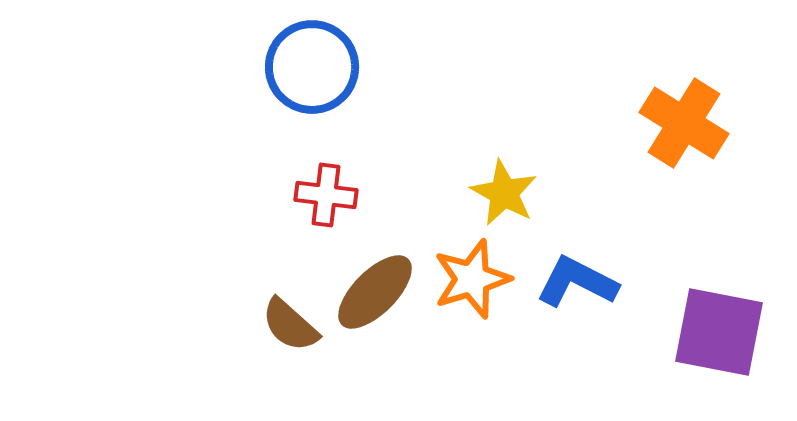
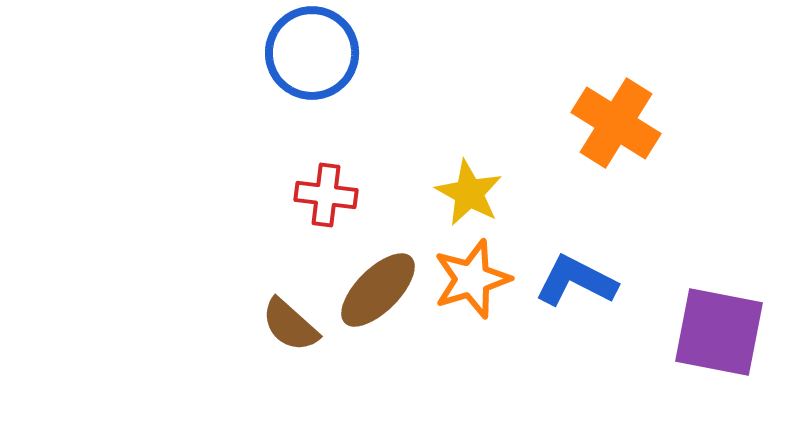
blue circle: moved 14 px up
orange cross: moved 68 px left
yellow star: moved 35 px left
blue L-shape: moved 1 px left, 1 px up
brown ellipse: moved 3 px right, 2 px up
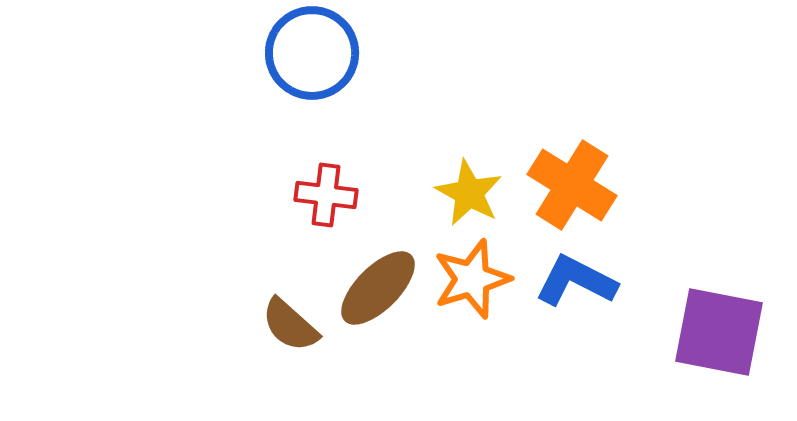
orange cross: moved 44 px left, 62 px down
brown ellipse: moved 2 px up
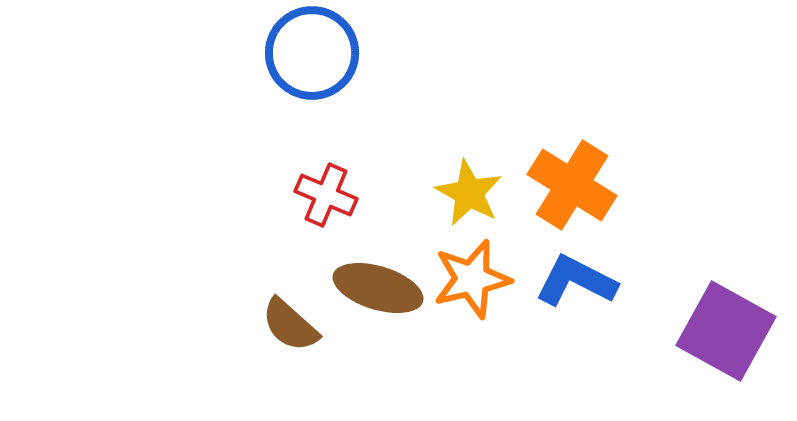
red cross: rotated 16 degrees clockwise
orange star: rotated 4 degrees clockwise
brown ellipse: rotated 62 degrees clockwise
purple square: moved 7 px right, 1 px up; rotated 18 degrees clockwise
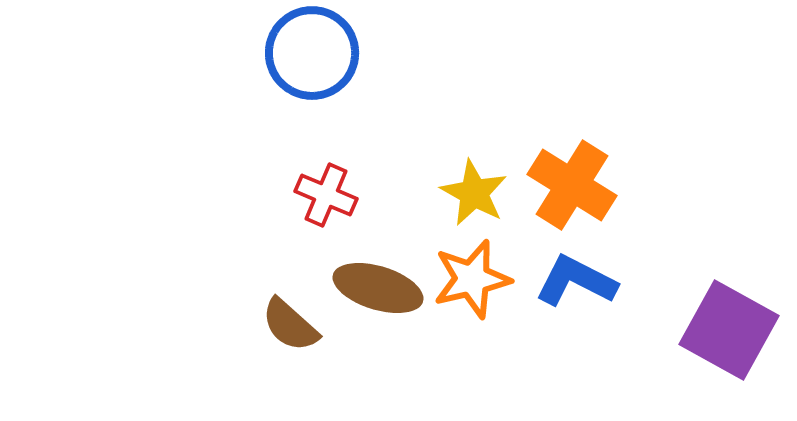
yellow star: moved 5 px right
purple square: moved 3 px right, 1 px up
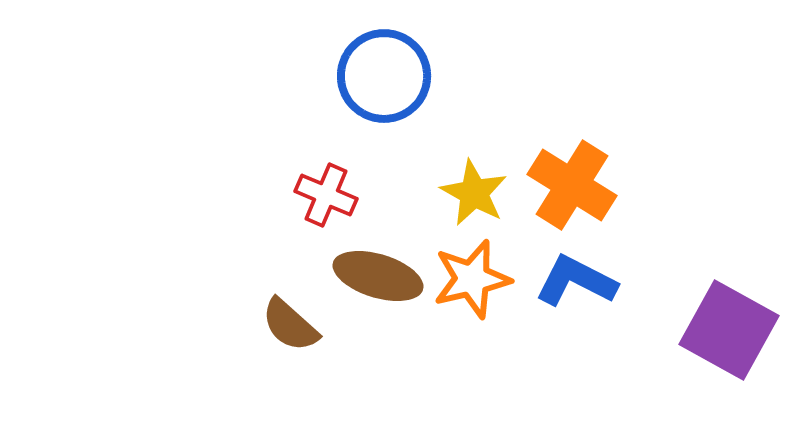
blue circle: moved 72 px right, 23 px down
brown ellipse: moved 12 px up
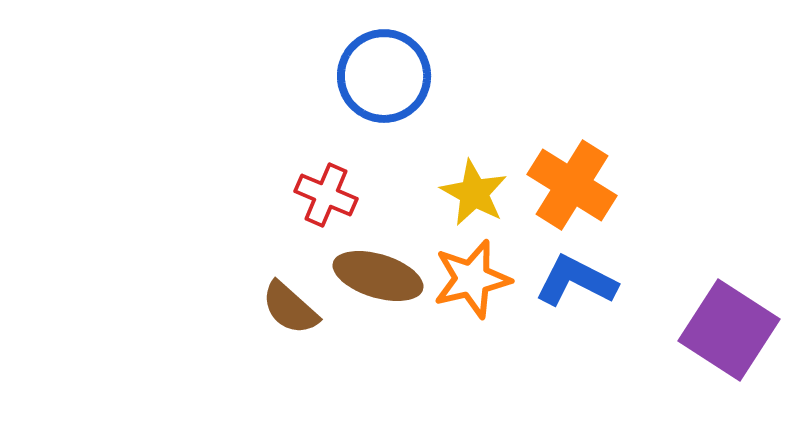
brown semicircle: moved 17 px up
purple square: rotated 4 degrees clockwise
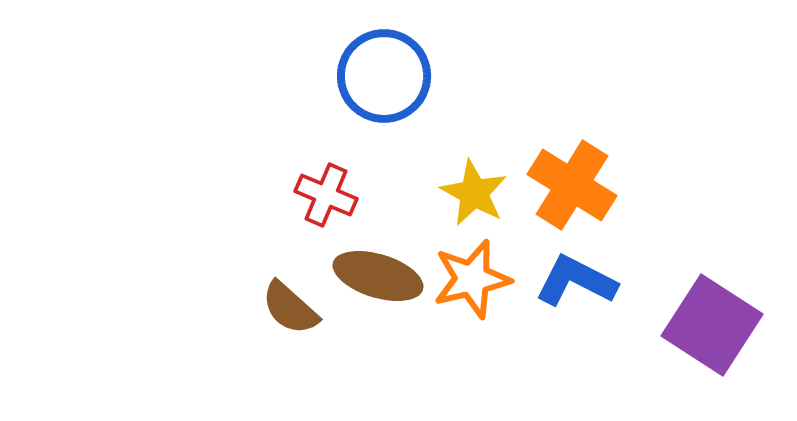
purple square: moved 17 px left, 5 px up
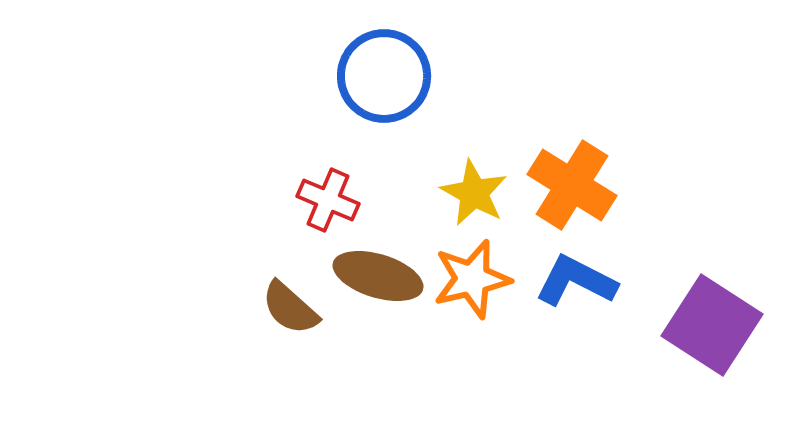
red cross: moved 2 px right, 5 px down
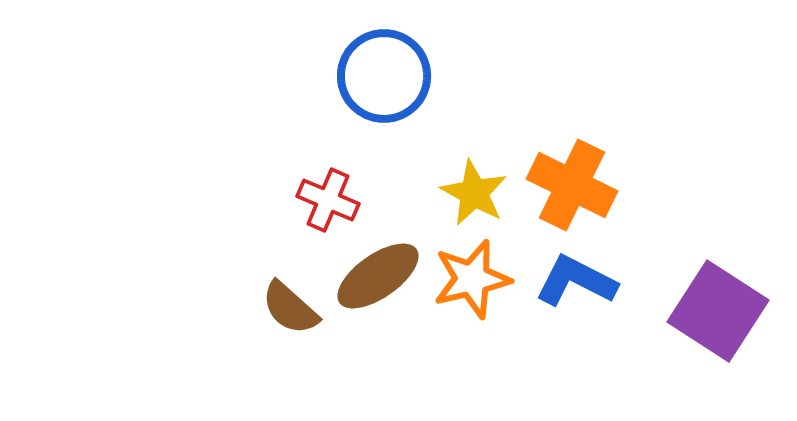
orange cross: rotated 6 degrees counterclockwise
brown ellipse: rotated 52 degrees counterclockwise
purple square: moved 6 px right, 14 px up
